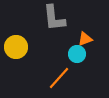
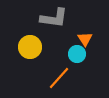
gray L-shape: rotated 76 degrees counterclockwise
orange triangle: rotated 42 degrees counterclockwise
yellow circle: moved 14 px right
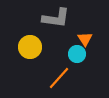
gray L-shape: moved 2 px right
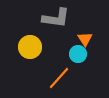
cyan circle: moved 1 px right
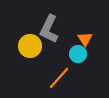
gray L-shape: moved 7 px left, 11 px down; rotated 108 degrees clockwise
yellow circle: moved 1 px up
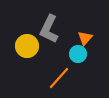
orange triangle: moved 1 px up; rotated 14 degrees clockwise
yellow circle: moved 3 px left
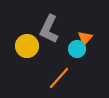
cyan circle: moved 1 px left, 5 px up
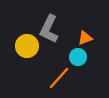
orange triangle: rotated 28 degrees clockwise
cyan circle: moved 1 px right, 8 px down
